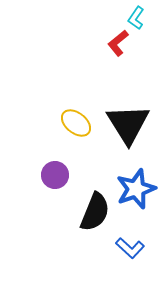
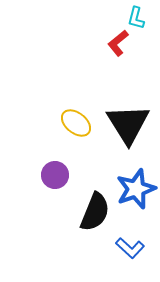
cyan L-shape: rotated 20 degrees counterclockwise
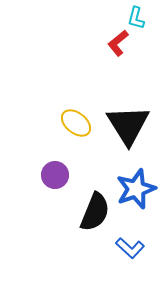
black triangle: moved 1 px down
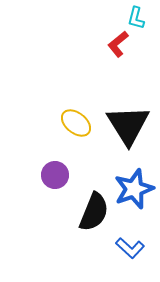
red L-shape: moved 1 px down
blue star: moved 2 px left
black semicircle: moved 1 px left
